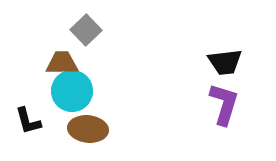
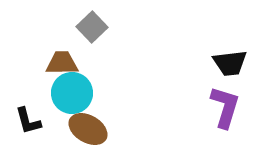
gray square: moved 6 px right, 3 px up
black trapezoid: moved 5 px right, 1 px down
cyan circle: moved 2 px down
purple L-shape: moved 1 px right, 3 px down
brown ellipse: rotated 24 degrees clockwise
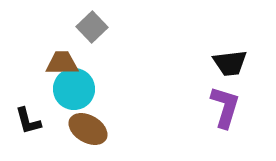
cyan circle: moved 2 px right, 4 px up
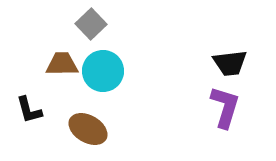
gray square: moved 1 px left, 3 px up
brown trapezoid: moved 1 px down
cyan circle: moved 29 px right, 18 px up
black L-shape: moved 1 px right, 11 px up
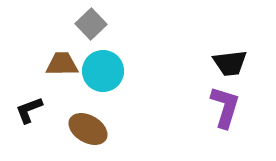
black L-shape: rotated 84 degrees clockwise
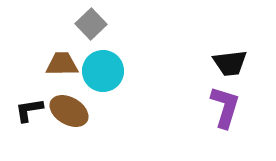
black L-shape: rotated 12 degrees clockwise
brown ellipse: moved 19 px left, 18 px up
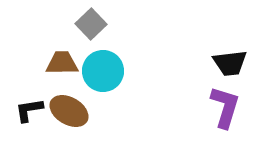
brown trapezoid: moved 1 px up
